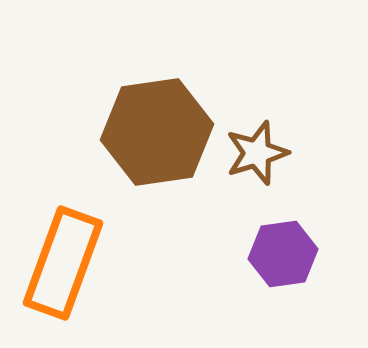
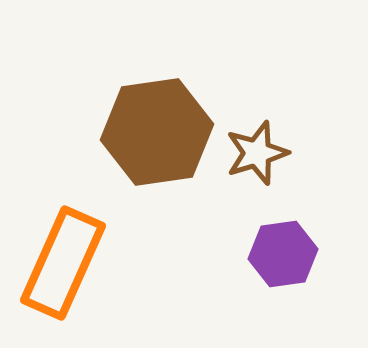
orange rectangle: rotated 4 degrees clockwise
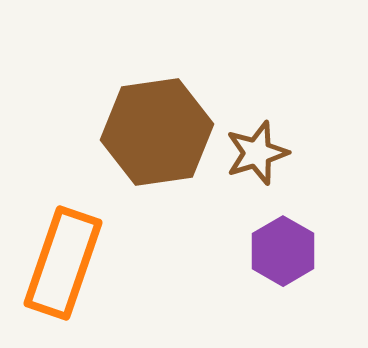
purple hexagon: moved 3 px up; rotated 22 degrees counterclockwise
orange rectangle: rotated 5 degrees counterclockwise
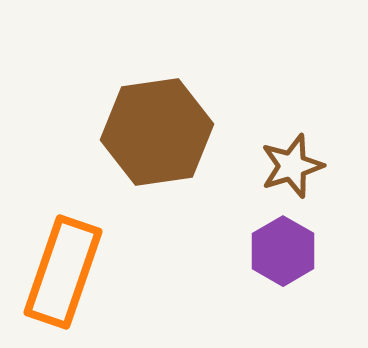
brown star: moved 35 px right, 13 px down
orange rectangle: moved 9 px down
